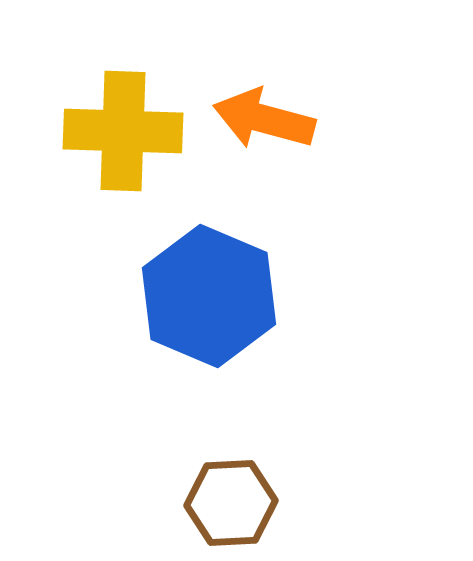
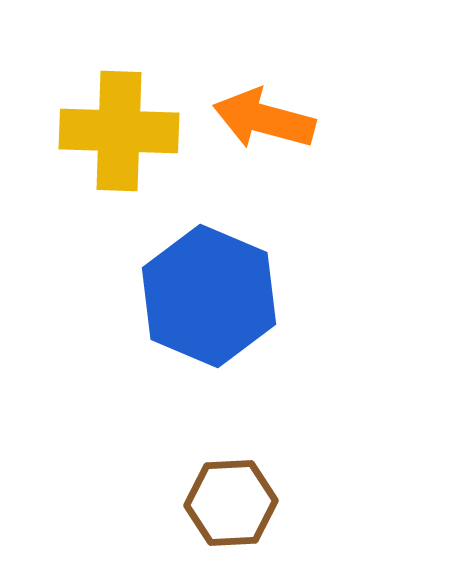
yellow cross: moved 4 px left
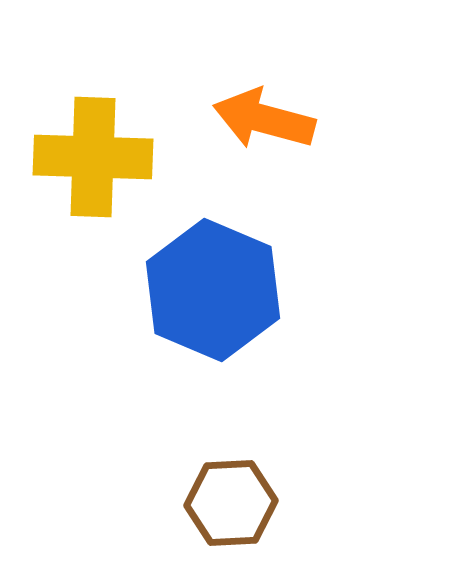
yellow cross: moved 26 px left, 26 px down
blue hexagon: moved 4 px right, 6 px up
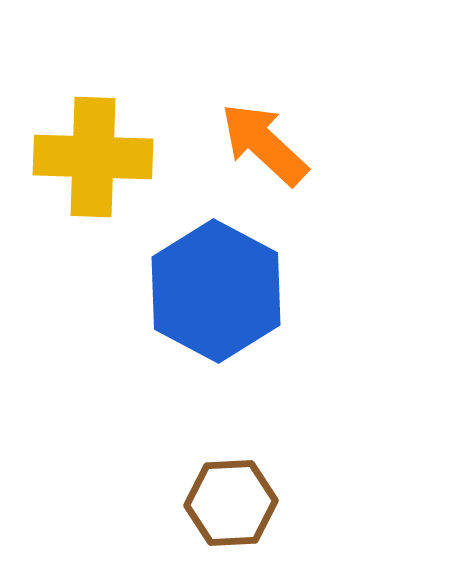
orange arrow: moved 25 px down; rotated 28 degrees clockwise
blue hexagon: moved 3 px right, 1 px down; rotated 5 degrees clockwise
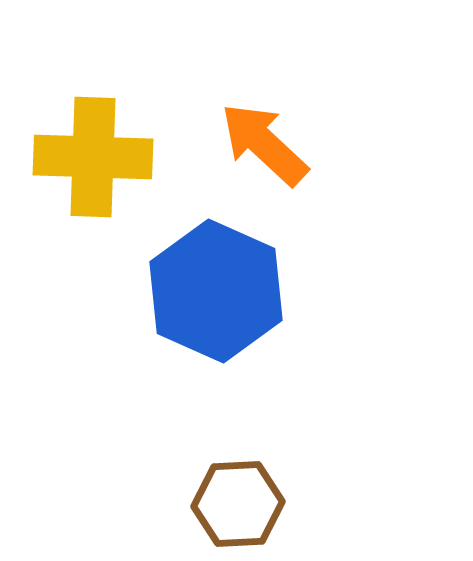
blue hexagon: rotated 4 degrees counterclockwise
brown hexagon: moved 7 px right, 1 px down
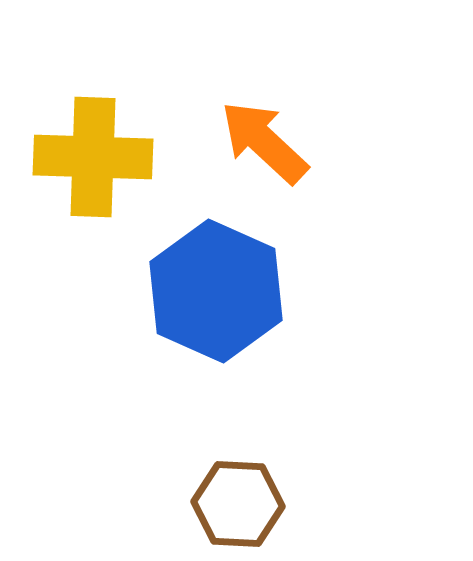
orange arrow: moved 2 px up
brown hexagon: rotated 6 degrees clockwise
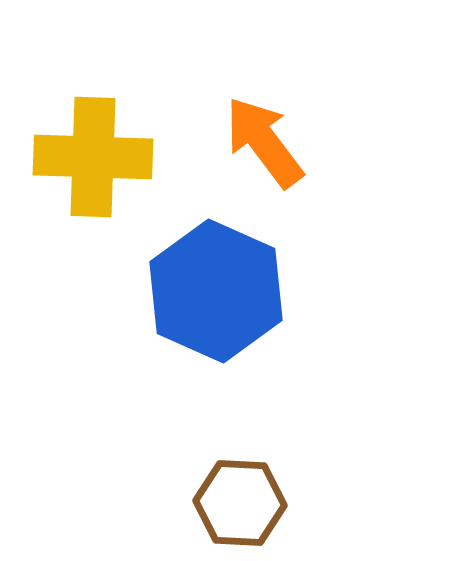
orange arrow: rotated 10 degrees clockwise
brown hexagon: moved 2 px right, 1 px up
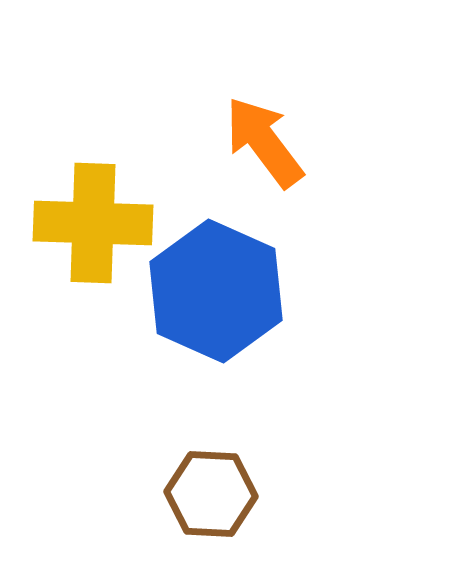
yellow cross: moved 66 px down
brown hexagon: moved 29 px left, 9 px up
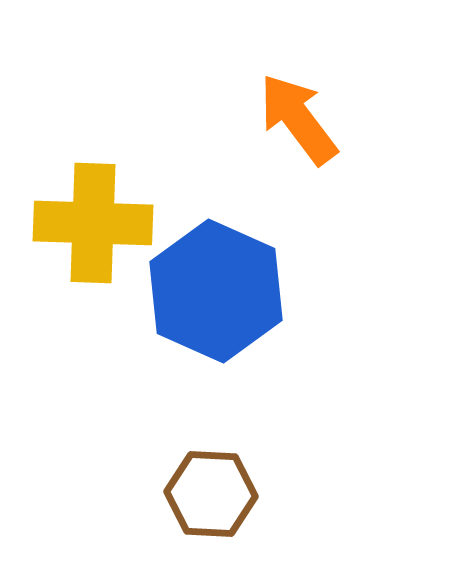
orange arrow: moved 34 px right, 23 px up
